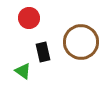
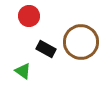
red circle: moved 2 px up
black rectangle: moved 3 px right, 3 px up; rotated 48 degrees counterclockwise
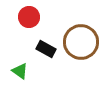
red circle: moved 1 px down
green triangle: moved 3 px left
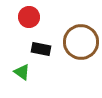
black rectangle: moved 5 px left; rotated 18 degrees counterclockwise
green triangle: moved 2 px right, 1 px down
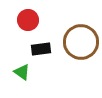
red circle: moved 1 px left, 3 px down
black rectangle: rotated 18 degrees counterclockwise
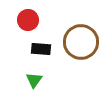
black rectangle: rotated 12 degrees clockwise
green triangle: moved 12 px right, 8 px down; rotated 30 degrees clockwise
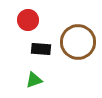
brown circle: moved 3 px left
green triangle: rotated 36 degrees clockwise
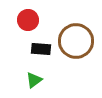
brown circle: moved 2 px left, 1 px up
green triangle: rotated 18 degrees counterclockwise
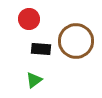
red circle: moved 1 px right, 1 px up
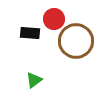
red circle: moved 25 px right
black rectangle: moved 11 px left, 16 px up
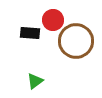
red circle: moved 1 px left, 1 px down
green triangle: moved 1 px right, 1 px down
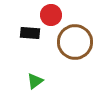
red circle: moved 2 px left, 5 px up
brown circle: moved 1 px left, 1 px down
